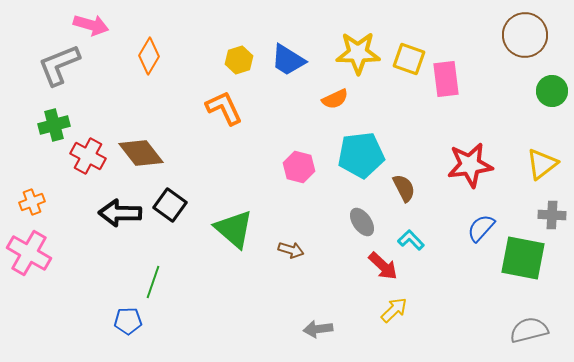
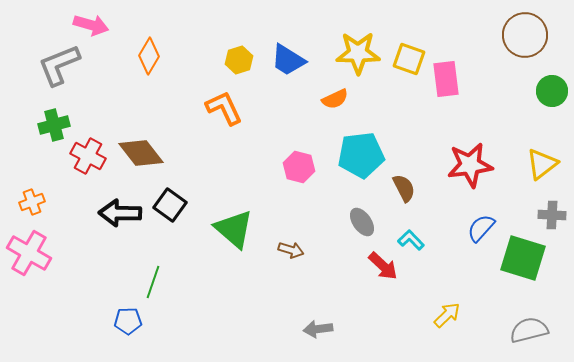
green square: rotated 6 degrees clockwise
yellow arrow: moved 53 px right, 5 px down
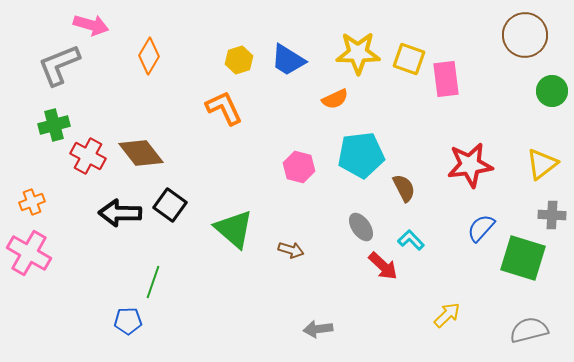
gray ellipse: moved 1 px left, 5 px down
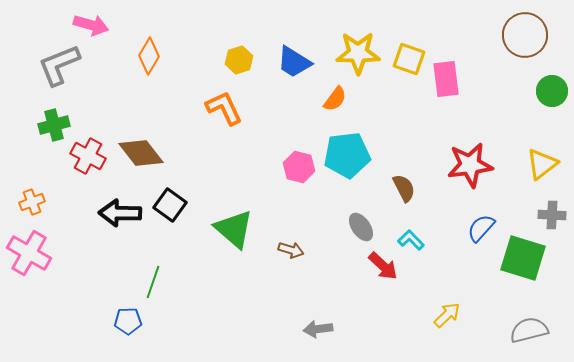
blue trapezoid: moved 6 px right, 2 px down
orange semicircle: rotated 28 degrees counterclockwise
cyan pentagon: moved 14 px left
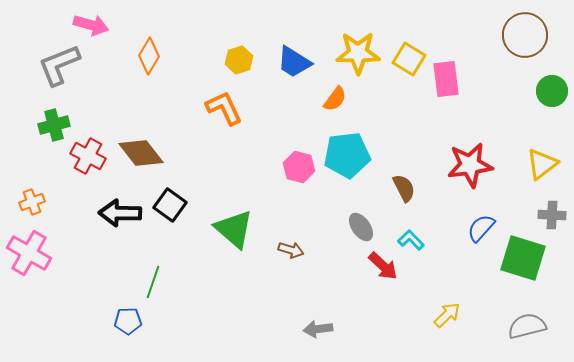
yellow square: rotated 12 degrees clockwise
gray semicircle: moved 2 px left, 4 px up
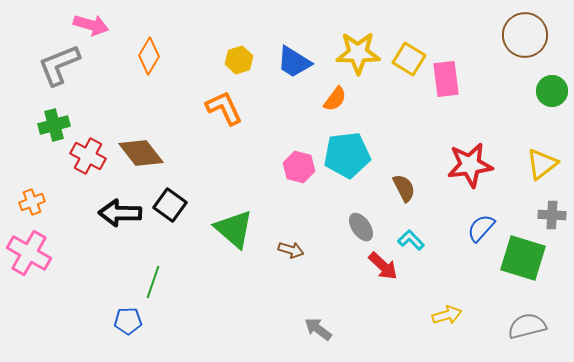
yellow arrow: rotated 28 degrees clockwise
gray arrow: rotated 44 degrees clockwise
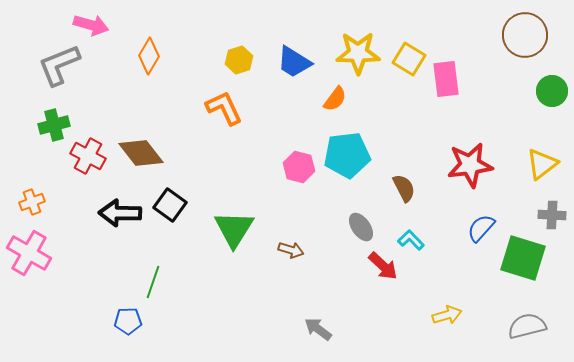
green triangle: rotated 21 degrees clockwise
